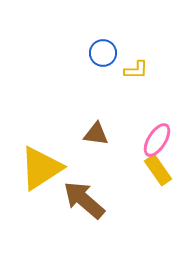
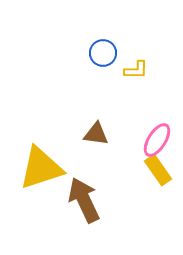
yellow triangle: rotated 15 degrees clockwise
brown arrow: rotated 24 degrees clockwise
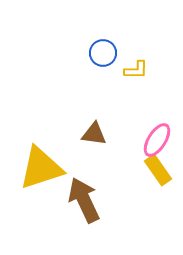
brown triangle: moved 2 px left
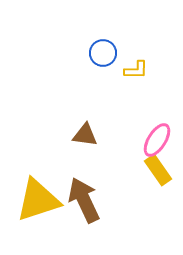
brown triangle: moved 9 px left, 1 px down
yellow triangle: moved 3 px left, 32 px down
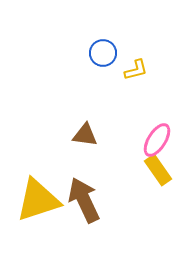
yellow L-shape: rotated 15 degrees counterclockwise
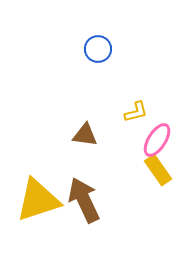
blue circle: moved 5 px left, 4 px up
yellow L-shape: moved 42 px down
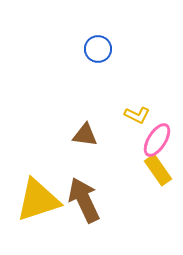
yellow L-shape: moved 1 px right, 3 px down; rotated 40 degrees clockwise
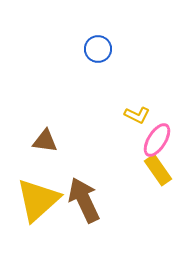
brown triangle: moved 40 px left, 6 px down
yellow triangle: rotated 24 degrees counterclockwise
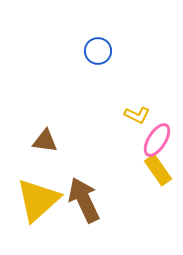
blue circle: moved 2 px down
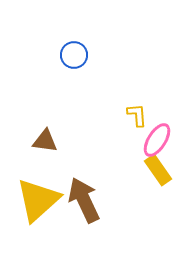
blue circle: moved 24 px left, 4 px down
yellow L-shape: rotated 120 degrees counterclockwise
